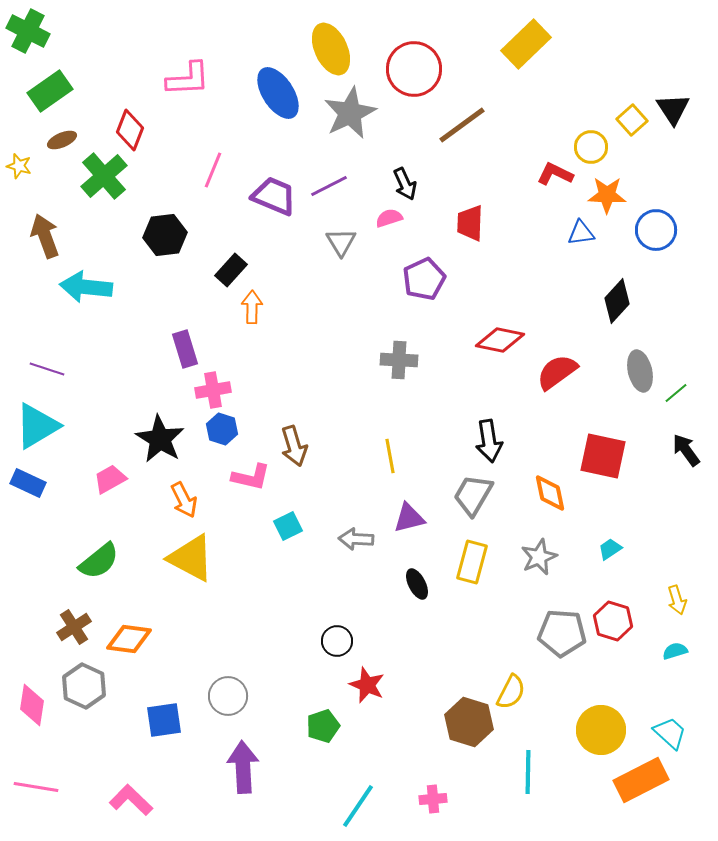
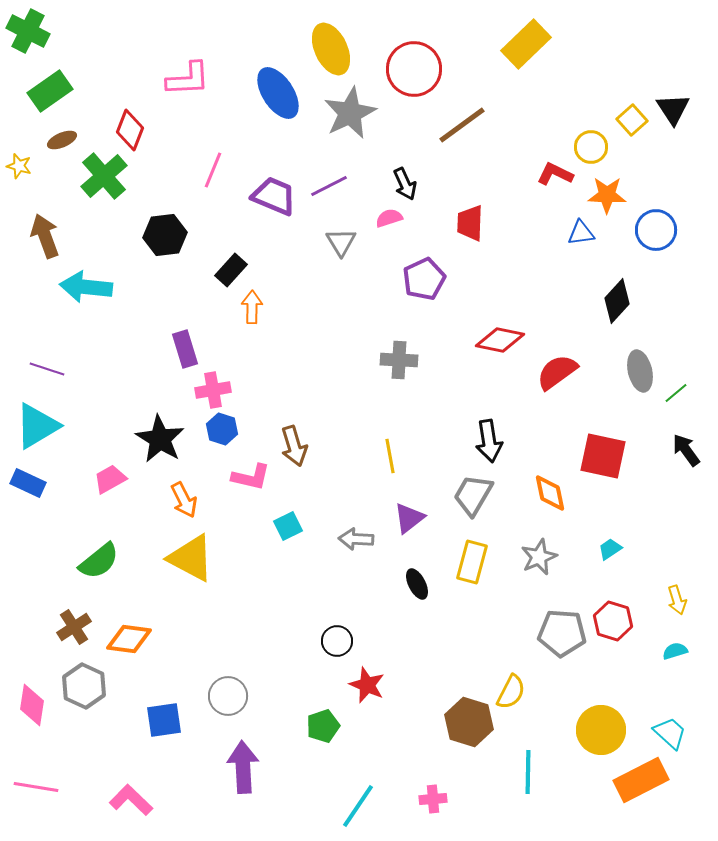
purple triangle at (409, 518): rotated 24 degrees counterclockwise
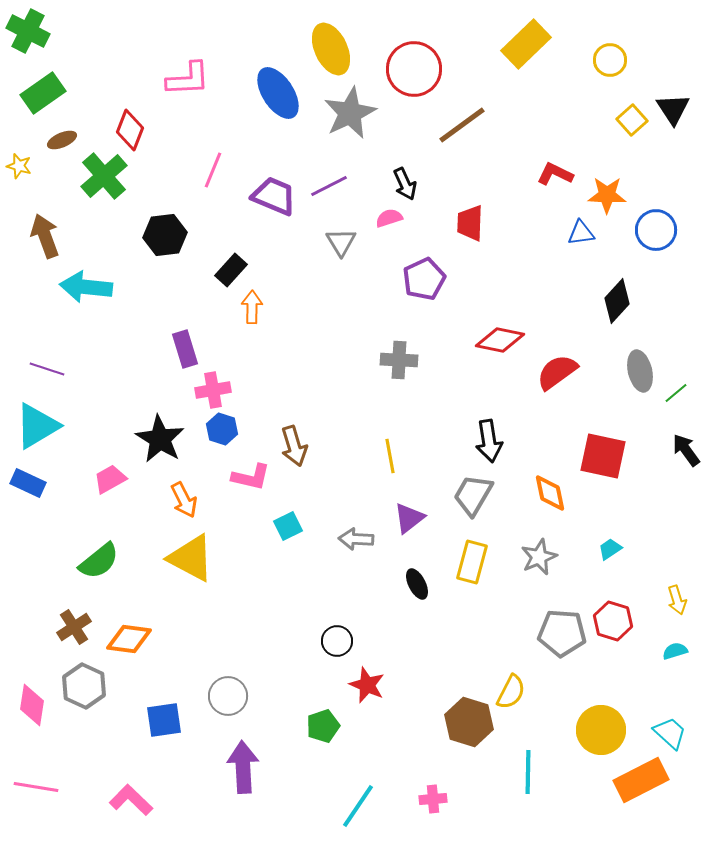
green rectangle at (50, 91): moved 7 px left, 2 px down
yellow circle at (591, 147): moved 19 px right, 87 px up
